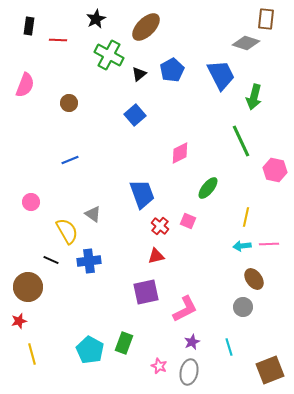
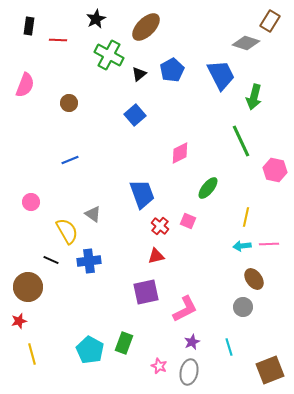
brown rectangle at (266, 19): moved 4 px right, 2 px down; rotated 25 degrees clockwise
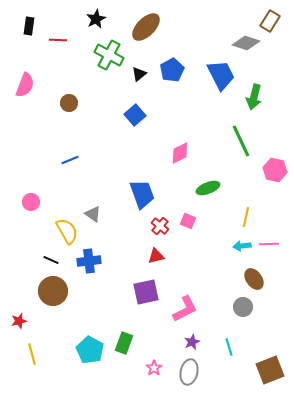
green ellipse at (208, 188): rotated 30 degrees clockwise
brown circle at (28, 287): moved 25 px right, 4 px down
pink star at (159, 366): moved 5 px left, 2 px down; rotated 14 degrees clockwise
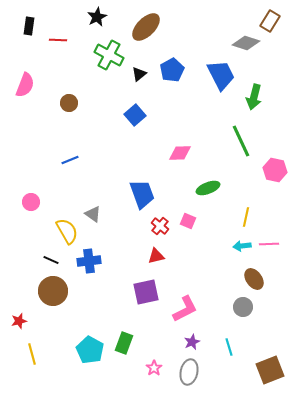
black star at (96, 19): moved 1 px right, 2 px up
pink diamond at (180, 153): rotated 25 degrees clockwise
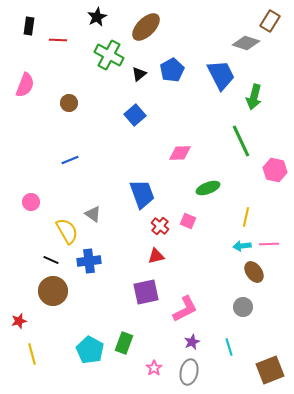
brown ellipse at (254, 279): moved 7 px up
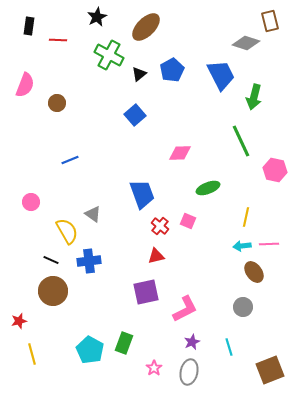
brown rectangle at (270, 21): rotated 45 degrees counterclockwise
brown circle at (69, 103): moved 12 px left
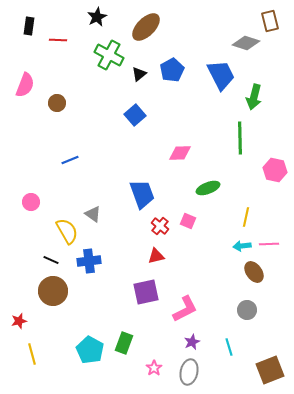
green line at (241, 141): moved 1 px left, 3 px up; rotated 24 degrees clockwise
gray circle at (243, 307): moved 4 px right, 3 px down
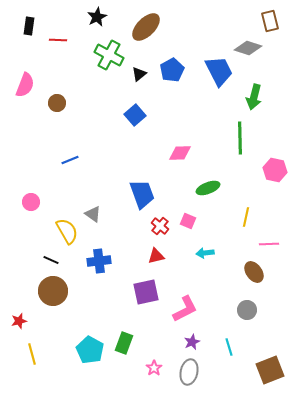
gray diamond at (246, 43): moved 2 px right, 5 px down
blue trapezoid at (221, 75): moved 2 px left, 4 px up
cyan arrow at (242, 246): moved 37 px left, 7 px down
blue cross at (89, 261): moved 10 px right
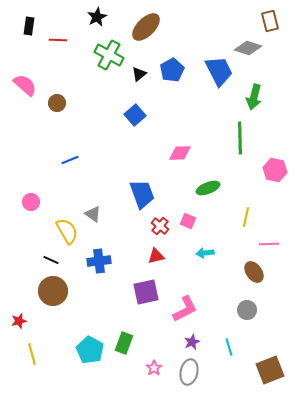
pink semicircle at (25, 85): rotated 70 degrees counterclockwise
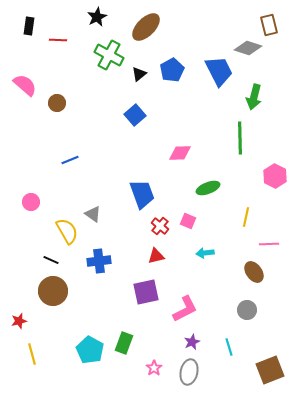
brown rectangle at (270, 21): moved 1 px left, 4 px down
pink hexagon at (275, 170): moved 6 px down; rotated 15 degrees clockwise
